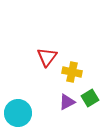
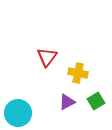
yellow cross: moved 6 px right, 1 px down
green square: moved 6 px right, 3 px down
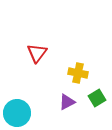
red triangle: moved 10 px left, 4 px up
green square: moved 1 px right, 3 px up
cyan circle: moved 1 px left
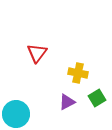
cyan circle: moved 1 px left, 1 px down
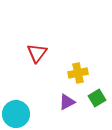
yellow cross: rotated 24 degrees counterclockwise
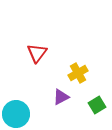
yellow cross: rotated 18 degrees counterclockwise
green square: moved 7 px down
purple triangle: moved 6 px left, 5 px up
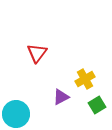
yellow cross: moved 7 px right, 6 px down
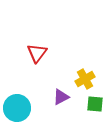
green square: moved 2 px left, 1 px up; rotated 36 degrees clockwise
cyan circle: moved 1 px right, 6 px up
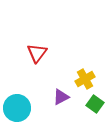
green square: rotated 30 degrees clockwise
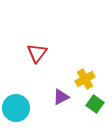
cyan circle: moved 1 px left
